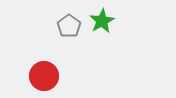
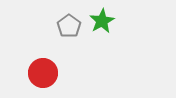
red circle: moved 1 px left, 3 px up
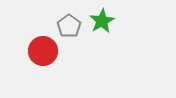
red circle: moved 22 px up
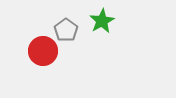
gray pentagon: moved 3 px left, 4 px down
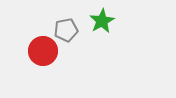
gray pentagon: rotated 25 degrees clockwise
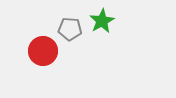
gray pentagon: moved 4 px right, 1 px up; rotated 15 degrees clockwise
